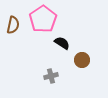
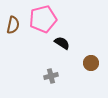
pink pentagon: rotated 20 degrees clockwise
brown circle: moved 9 px right, 3 px down
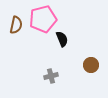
brown semicircle: moved 3 px right
black semicircle: moved 4 px up; rotated 35 degrees clockwise
brown circle: moved 2 px down
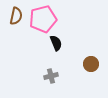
brown semicircle: moved 9 px up
black semicircle: moved 6 px left, 4 px down
brown circle: moved 1 px up
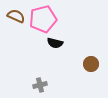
brown semicircle: rotated 78 degrees counterclockwise
black semicircle: moved 1 px left; rotated 126 degrees clockwise
gray cross: moved 11 px left, 9 px down
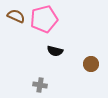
pink pentagon: moved 1 px right
black semicircle: moved 8 px down
gray cross: rotated 24 degrees clockwise
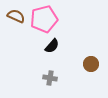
black semicircle: moved 3 px left, 5 px up; rotated 63 degrees counterclockwise
gray cross: moved 10 px right, 7 px up
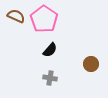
pink pentagon: rotated 24 degrees counterclockwise
black semicircle: moved 2 px left, 4 px down
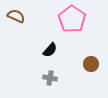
pink pentagon: moved 28 px right
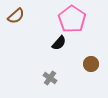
brown semicircle: rotated 114 degrees clockwise
black semicircle: moved 9 px right, 7 px up
gray cross: rotated 24 degrees clockwise
